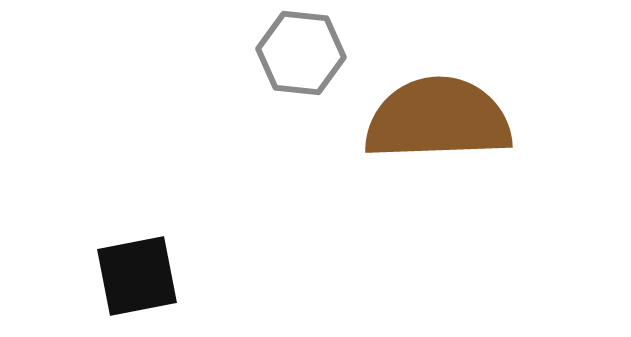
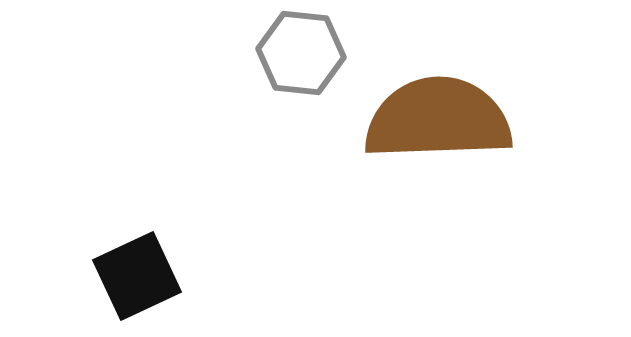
black square: rotated 14 degrees counterclockwise
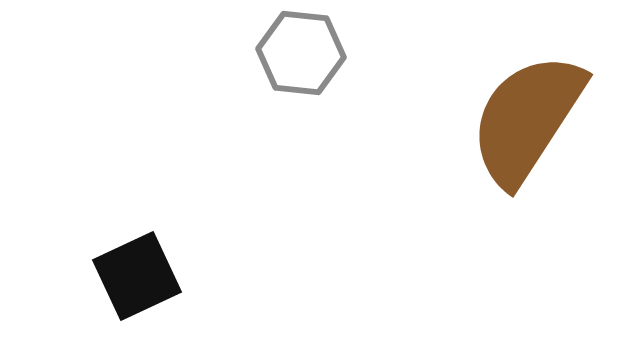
brown semicircle: moved 89 px right; rotated 55 degrees counterclockwise
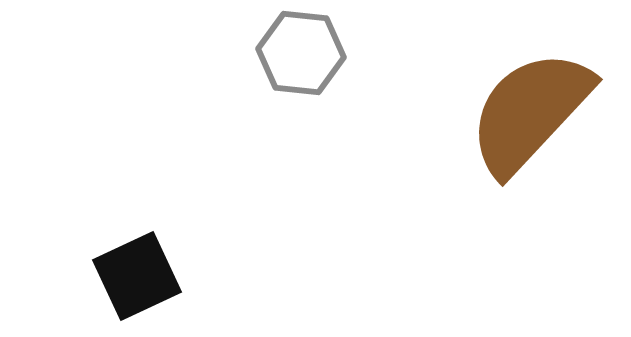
brown semicircle: moved 3 px right, 7 px up; rotated 10 degrees clockwise
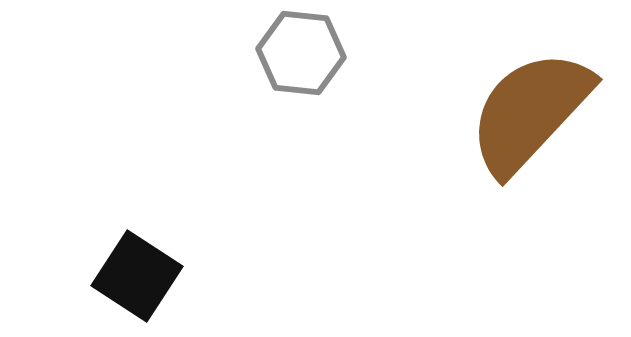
black square: rotated 32 degrees counterclockwise
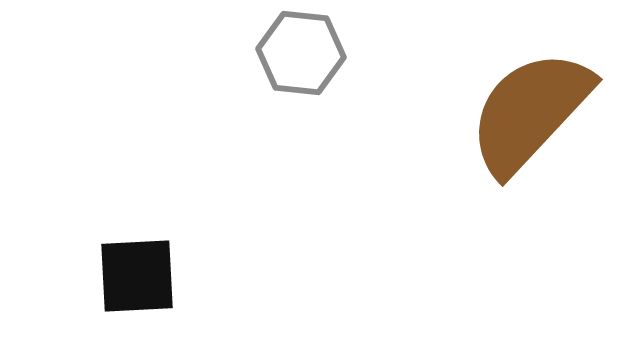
black square: rotated 36 degrees counterclockwise
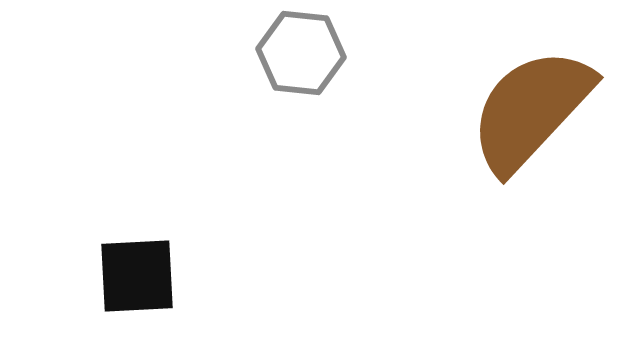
brown semicircle: moved 1 px right, 2 px up
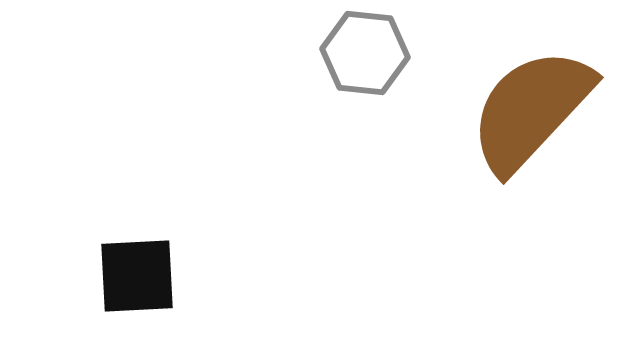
gray hexagon: moved 64 px right
